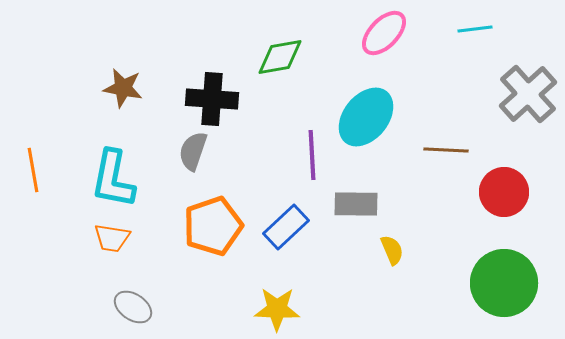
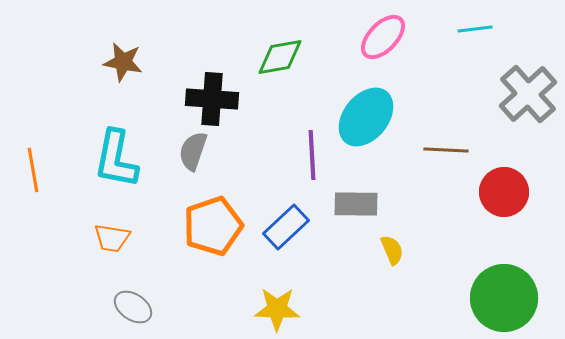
pink ellipse: moved 1 px left, 4 px down
brown star: moved 26 px up
cyan L-shape: moved 3 px right, 20 px up
green circle: moved 15 px down
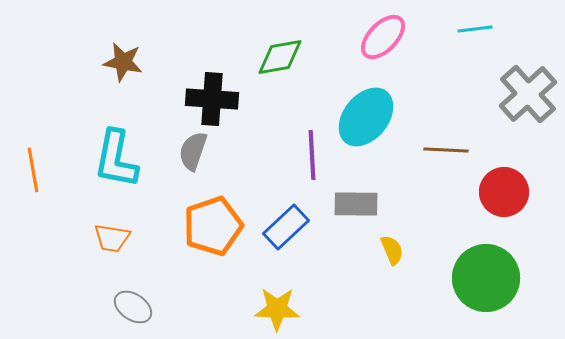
green circle: moved 18 px left, 20 px up
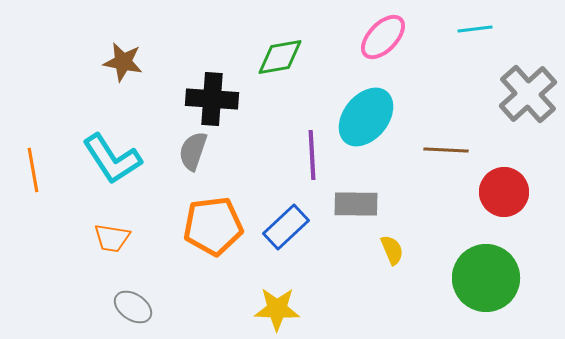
cyan L-shape: moved 4 px left; rotated 44 degrees counterclockwise
orange pentagon: rotated 12 degrees clockwise
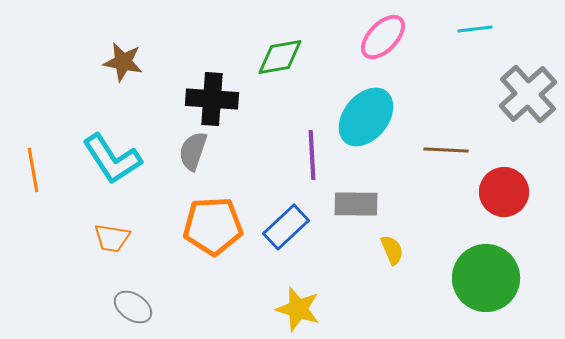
orange pentagon: rotated 4 degrees clockwise
yellow star: moved 21 px right; rotated 15 degrees clockwise
